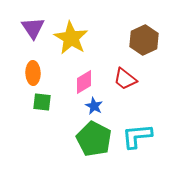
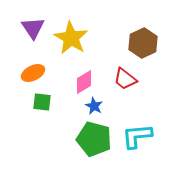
brown hexagon: moved 1 px left, 3 px down
orange ellipse: rotated 65 degrees clockwise
green pentagon: rotated 12 degrees counterclockwise
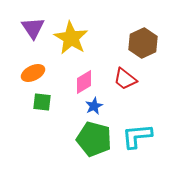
blue star: rotated 18 degrees clockwise
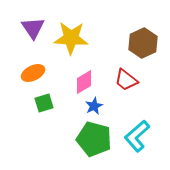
yellow star: rotated 28 degrees counterclockwise
red trapezoid: moved 1 px right, 1 px down
green square: moved 2 px right, 1 px down; rotated 24 degrees counterclockwise
cyan L-shape: rotated 36 degrees counterclockwise
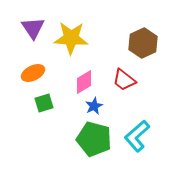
red trapezoid: moved 2 px left
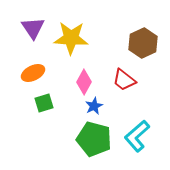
pink diamond: rotated 30 degrees counterclockwise
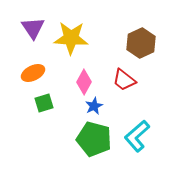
brown hexagon: moved 2 px left
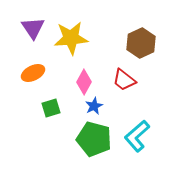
yellow star: rotated 8 degrees counterclockwise
green square: moved 7 px right, 5 px down
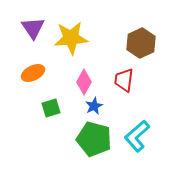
red trapezoid: rotated 60 degrees clockwise
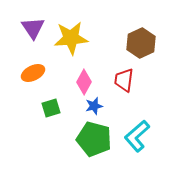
blue star: rotated 12 degrees clockwise
